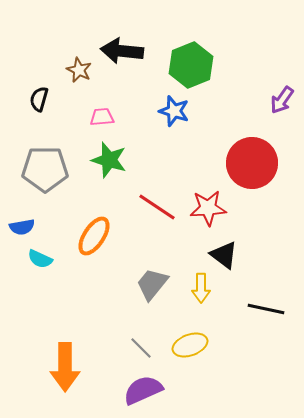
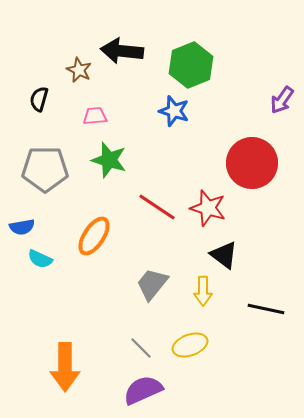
pink trapezoid: moved 7 px left, 1 px up
red star: rotated 21 degrees clockwise
yellow arrow: moved 2 px right, 3 px down
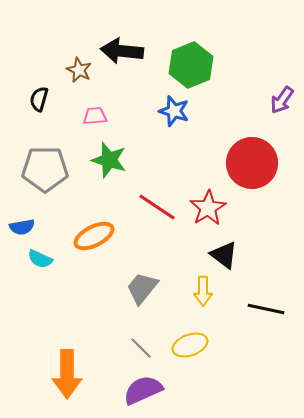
red star: rotated 24 degrees clockwise
orange ellipse: rotated 30 degrees clockwise
gray trapezoid: moved 10 px left, 4 px down
orange arrow: moved 2 px right, 7 px down
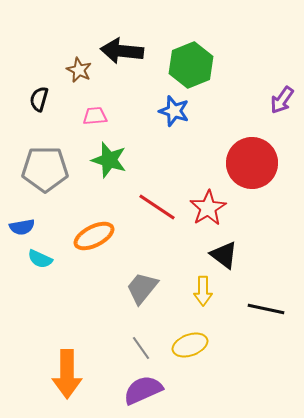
gray line: rotated 10 degrees clockwise
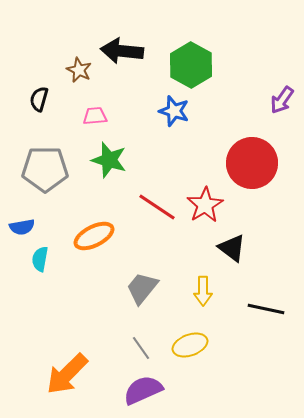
green hexagon: rotated 9 degrees counterclockwise
red star: moved 3 px left, 3 px up
black triangle: moved 8 px right, 7 px up
cyan semicircle: rotated 75 degrees clockwise
orange arrow: rotated 45 degrees clockwise
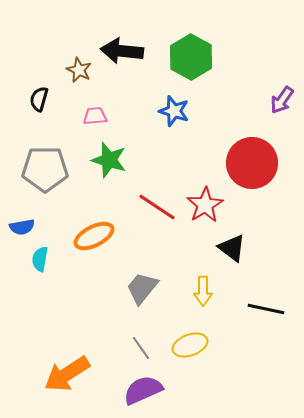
green hexagon: moved 8 px up
orange arrow: rotated 12 degrees clockwise
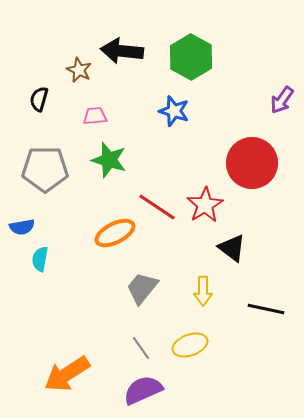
orange ellipse: moved 21 px right, 3 px up
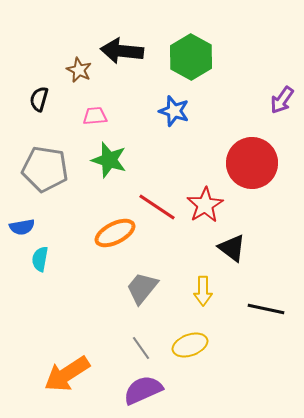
gray pentagon: rotated 9 degrees clockwise
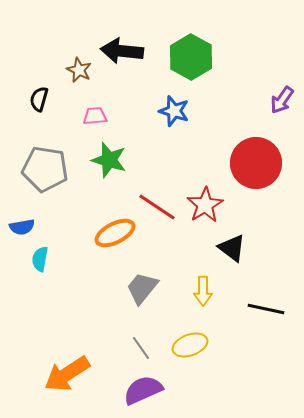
red circle: moved 4 px right
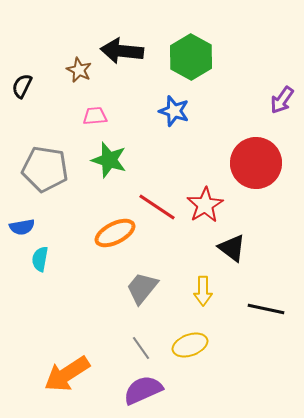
black semicircle: moved 17 px left, 13 px up; rotated 10 degrees clockwise
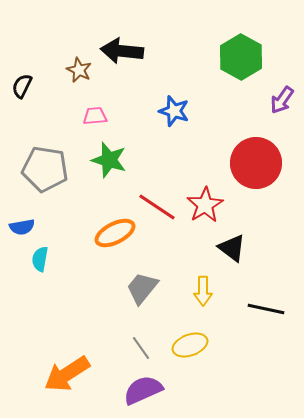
green hexagon: moved 50 px right
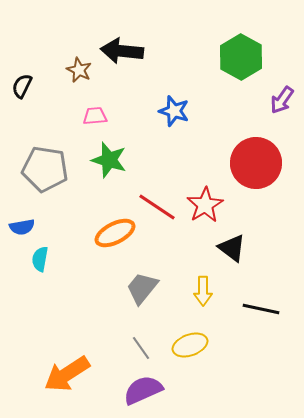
black line: moved 5 px left
